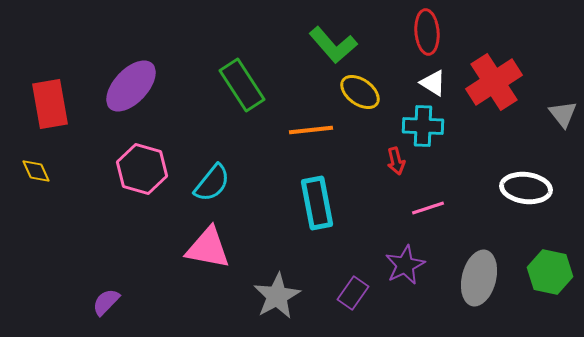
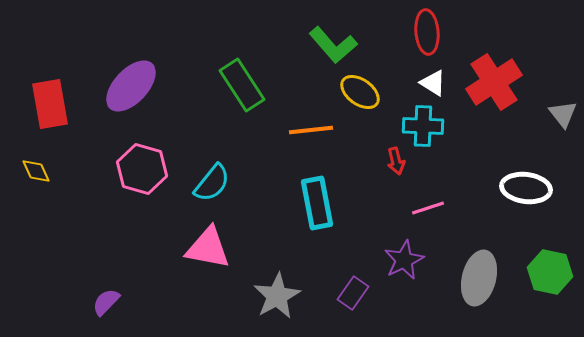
purple star: moved 1 px left, 5 px up
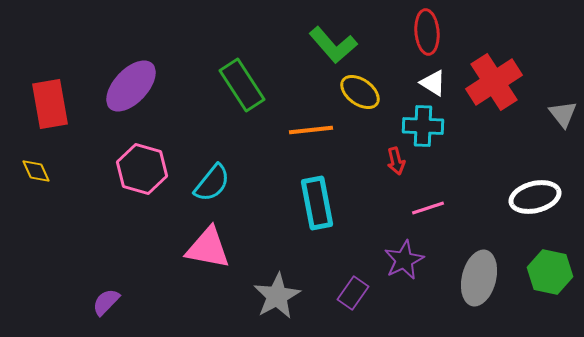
white ellipse: moved 9 px right, 9 px down; rotated 21 degrees counterclockwise
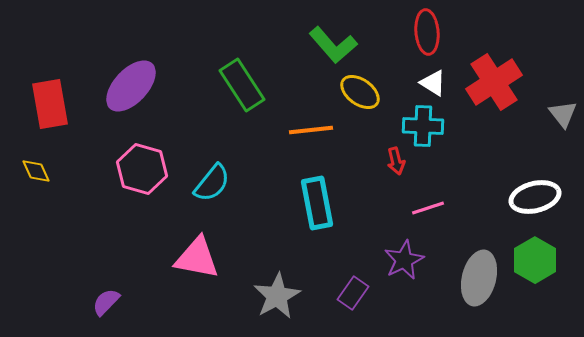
pink triangle: moved 11 px left, 10 px down
green hexagon: moved 15 px left, 12 px up; rotated 18 degrees clockwise
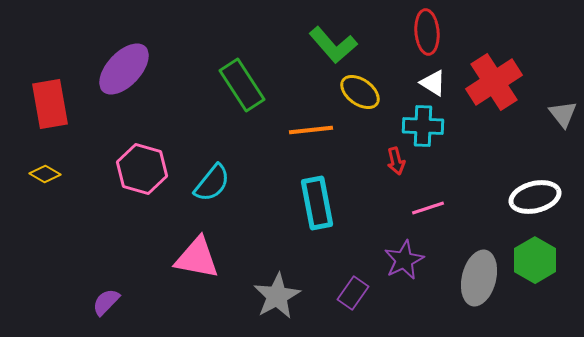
purple ellipse: moved 7 px left, 17 px up
yellow diamond: moved 9 px right, 3 px down; rotated 36 degrees counterclockwise
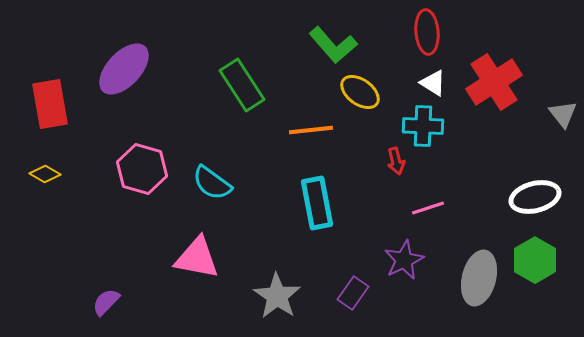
cyan semicircle: rotated 87 degrees clockwise
gray star: rotated 9 degrees counterclockwise
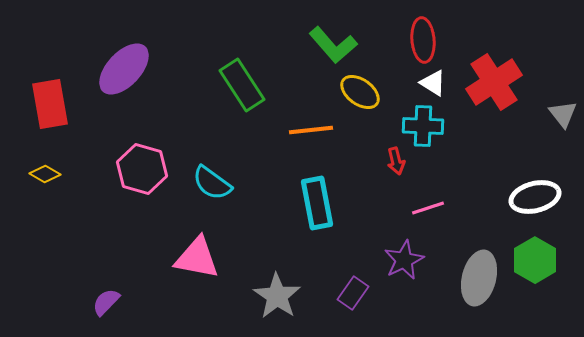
red ellipse: moved 4 px left, 8 px down
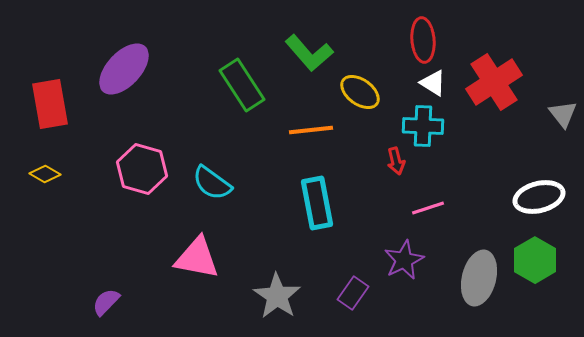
green L-shape: moved 24 px left, 8 px down
white ellipse: moved 4 px right
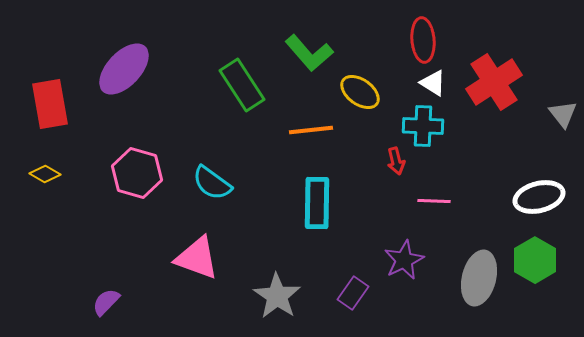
pink hexagon: moved 5 px left, 4 px down
cyan rectangle: rotated 12 degrees clockwise
pink line: moved 6 px right, 7 px up; rotated 20 degrees clockwise
pink triangle: rotated 9 degrees clockwise
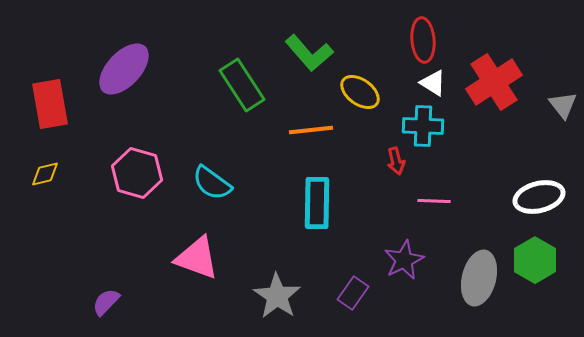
gray triangle: moved 9 px up
yellow diamond: rotated 44 degrees counterclockwise
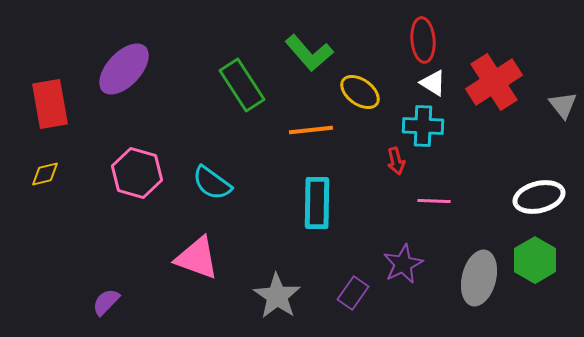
purple star: moved 1 px left, 4 px down
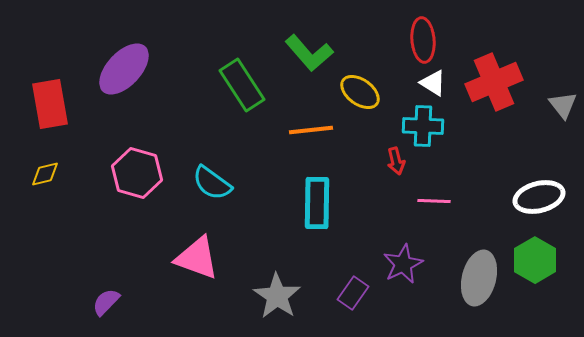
red cross: rotated 10 degrees clockwise
